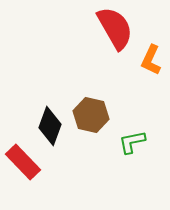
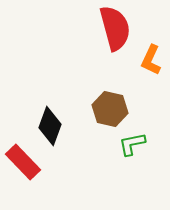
red semicircle: rotated 15 degrees clockwise
brown hexagon: moved 19 px right, 6 px up
green L-shape: moved 2 px down
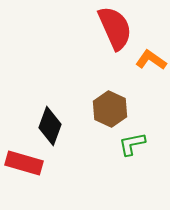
red semicircle: rotated 9 degrees counterclockwise
orange L-shape: rotated 100 degrees clockwise
brown hexagon: rotated 12 degrees clockwise
red rectangle: moved 1 px right, 1 px down; rotated 30 degrees counterclockwise
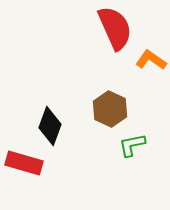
green L-shape: moved 1 px down
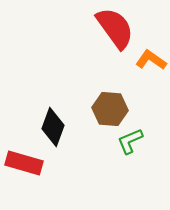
red semicircle: rotated 12 degrees counterclockwise
brown hexagon: rotated 20 degrees counterclockwise
black diamond: moved 3 px right, 1 px down
green L-shape: moved 2 px left, 4 px up; rotated 12 degrees counterclockwise
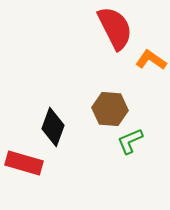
red semicircle: rotated 9 degrees clockwise
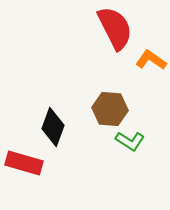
green L-shape: rotated 124 degrees counterclockwise
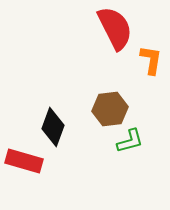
orange L-shape: rotated 64 degrees clockwise
brown hexagon: rotated 12 degrees counterclockwise
green L-shape: rotated 48 degrees counterclockwise
red rectangle: moved 2 px up
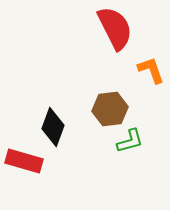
orange L-shape: moved 10 px down; rotated 28 degrees counterclockwise
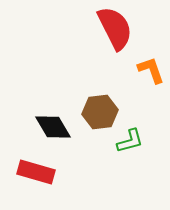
brown hexagon: moved 10 px left, 3 px down
black diamond: rotated 51 degrees counterclockwise
red rectangle: moved 12 px right, 11 px down
